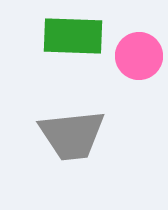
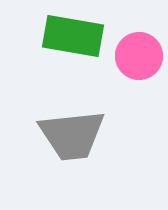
green rectangle: rotated 8 degrees clockwise
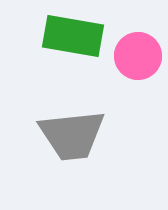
pink circle: moved 1 px left
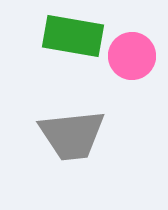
pink circle: moved 6 px left
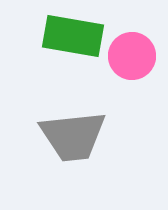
gray trapezoid: moved 1 px right, 1 px down
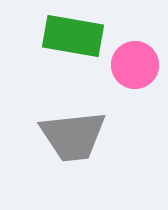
pink circle: moved 3 px right, 9 px down
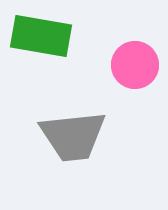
green rectangle: moved 32 px left
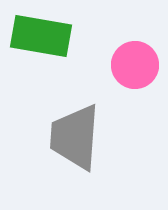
gray trapezoid: moved 2 px right, 1 px down; rotated 100 degrees clockwise
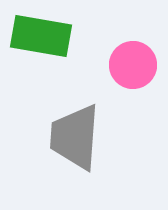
pink circle: moved 2 px left
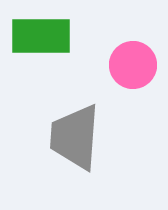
green rectangle: rotated 10 degrees counterclockwise
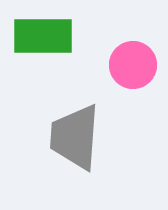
green rectangle: moved 2 px right
